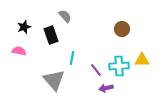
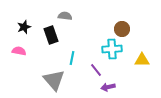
gray semicircle: rotated 40 degrees counterclockwise
cyan cross: moved 7 px left, 17 px up
purple arrow: moved 2 px right, 1 px up
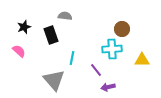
pink semicircle: rotated 32 degrees clockwise
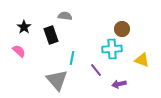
black star: rotated 16 degrees counterclockwise
yellow triangle: rotated 21 degrees clockwise
gray triangle: moved 3 px right
purple arrow: moved 11 px right, 3 px up
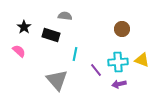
black rectangle: rotated 54 degrees counterclockwise
cyan cross: moved 6 px right, 13 px down
cyan line: moved 3 px right, 4 px up
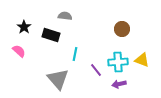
gray triangle: moved 1 px right, 1 px up
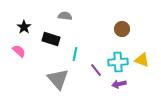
black rectangle: moved 4 px down
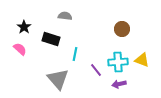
pink semicircle: moved 1 px right, 2 px up
